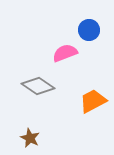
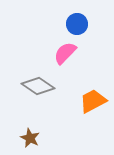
blue circle: moved 12 px left, 6 px up
pink semicircle: rotated 25 degrees counterclockwise
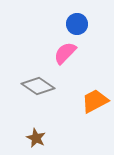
orange trapezoid: moved 2 px right
brown star: moved 6 px right
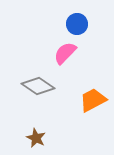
orange trapezoid: moved 2 px left, 1 px up
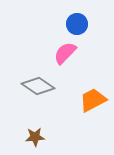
brown star: moved 1 px left, 1 px up; rotated 30 degrees counterclockwise
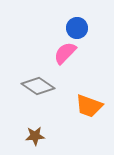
blue circle: moved 4 px down
orange trapezoid: moved 4 px left, 6 px down; rotated 132 degrees counterclockwise
brown star: moved 1 px up
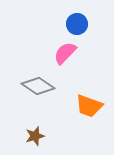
blue circle: moved 4 px up
brown star: rotated 12 degrees counterclockwise
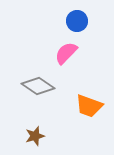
blue circle: moved 3 px up
pink semicircle: moved 1 px right
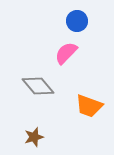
gray diamond: rotated 16 degrees clockwise
brown star: moved 1 px left, 1 px down
